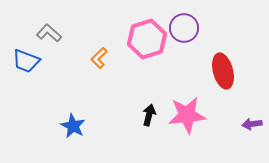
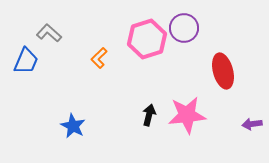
blue trapezoid: rotated 88 degrees counterclockwise
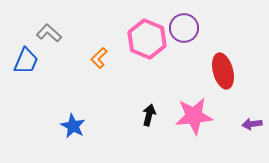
pink hexagon: rotated 21 degrees counterclockwise
pink star: moved 7 px right, 1 px down
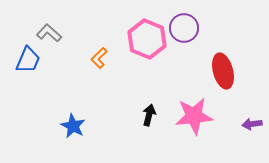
blue trapezoid: moved 2 px right, 1 px up
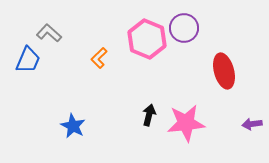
red ellipse: moved 1 px right
pink star: moved 8 px left, 7 px down
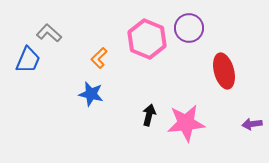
purple circle: moved 5 px right
blue star: moved 18 px right, 32 px up; rotated 15 degrees counterclockwise
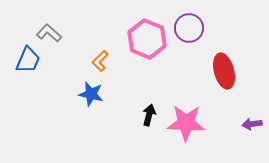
orange L-shape: moved 1 px right, 3 px down
pink star: rotated 9 degrees clockwise
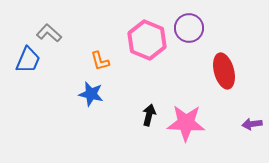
pink hexagon: moved 1 px down
orange L-shape: rotated 60 degrees counterclockwise
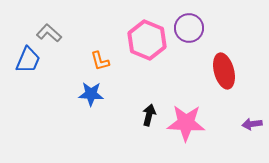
blue star: rotated 10 degrees counterclockwise
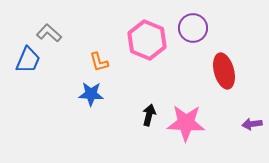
purple circle: moved 4 px right
orange L-shape: moved 1 px left, 1 px down
